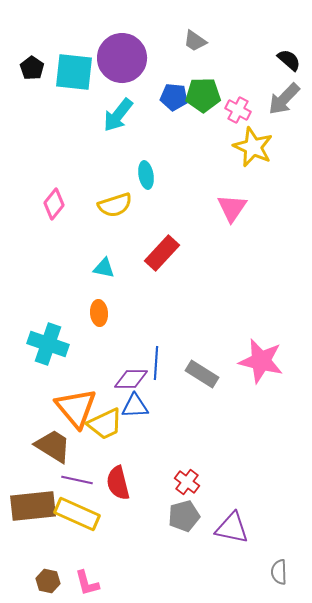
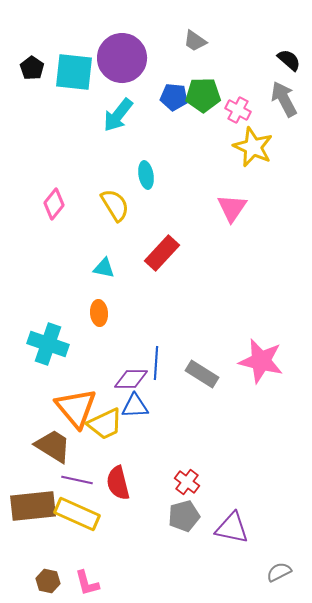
gray arrow: rotated 108 degrees clockwise
yellow semicircle: rotated 104 degrees counterclockwise
gray semicircle: rotated 65 degrees clockwise
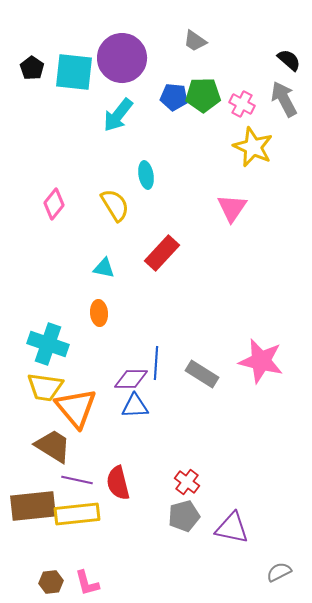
pink cross: moved 4 px right, 6 px up
yellow trapezoid: moved 60 px left, 37 px up; rotated 33 degrees clockwise
yellow rectangle: rotated 30 degrees counterclockwise
brown hexagon: moved 3 px right, 1 px down; rotated 20 degrees counterclockwise
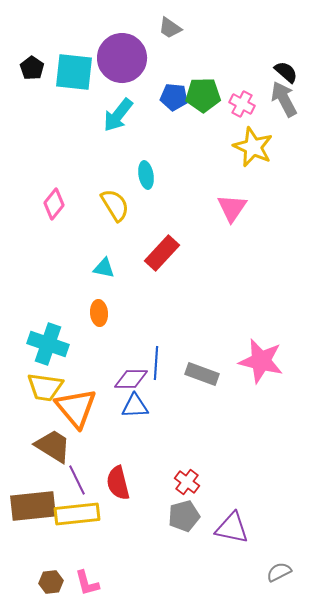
gray trapezoid: moved 25 px left, 13 px up
black semicircle: moved 3 px left, 12 px down
gray rectangle: rotated 12 degrees counterclockwise
purple line: rotated 52 degrees clockwise
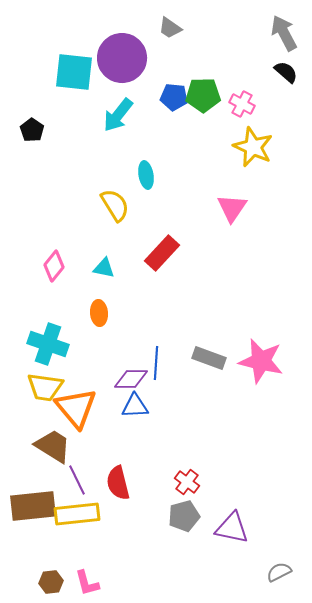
black pentagon: moved 62 px down
gray arrow: moved 66 px up
pink diamond: moved 62 px down
gray rectangle: moved 7 px right, 16 px up
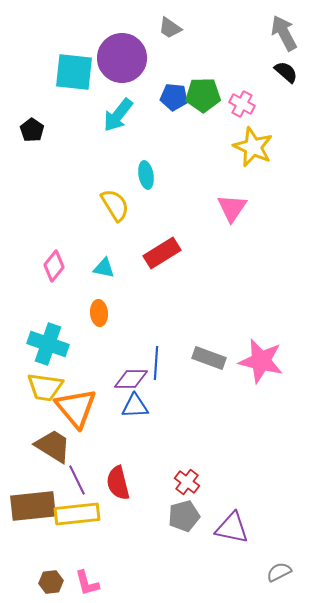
red rectangle: rotated 15 degrees clockwise
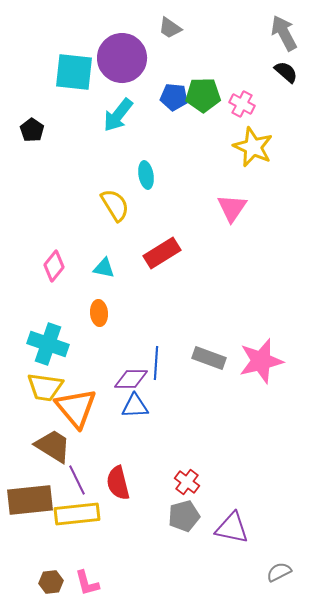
pink star: rotated 27 degrees counterclockwise
brown rectangle: moved 3 px left, 6 px up
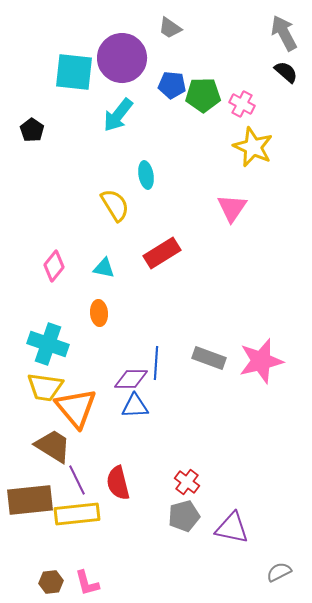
blue pentagon: moved 2 px left, 12 px up
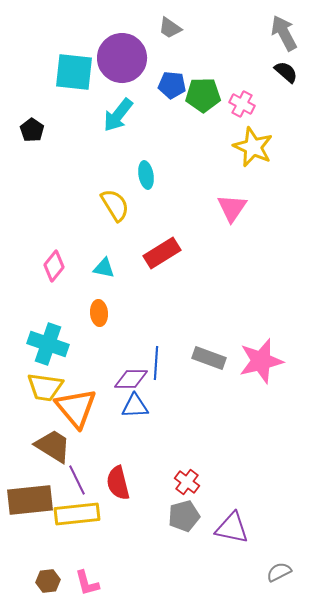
brown hexagon: moved 3 px left, 1 px up
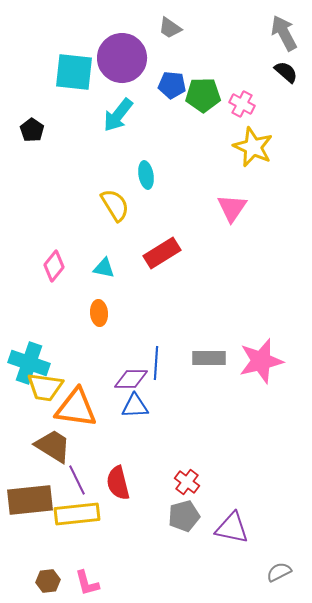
cyan cross: moved 19 px left, 19 px down
gray rectangle: rotated 20 degrees counterclockwise
orange triangle: rotated 42 degrees counterclockwise
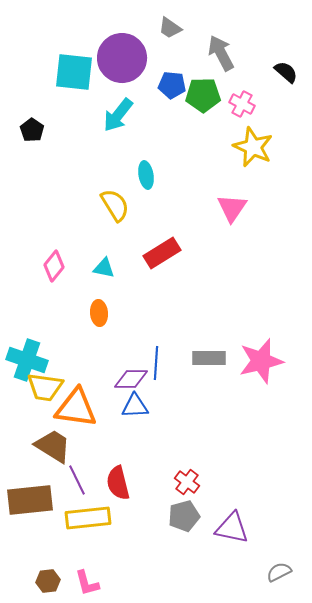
gray arrow: moved 63 px left, 20 px down
cyan cross: moved 2 px left, 3 px up
yellow rectangle: moved 11 px right, 4 px down
